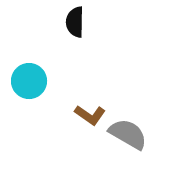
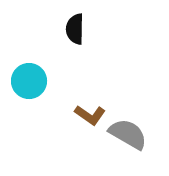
black semicircle: moved 7 px down
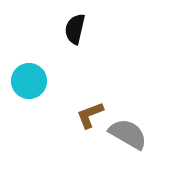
black semicircle: rotated 12 degrees clockwise
brown L-shape: rotated 124 degrees clockwise
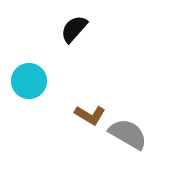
black semicircle: moved 1 px left; rotated 28 degrees clockwise
brown L-shape: rotated 128 degrees counterclockwise
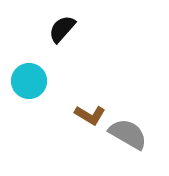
black semicircle: moved 12 px left
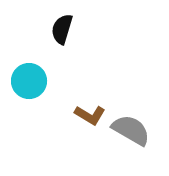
black semicircle: rotated 24 degrees counterclockwise
gray semicircle: moved 3 px right, 4 px up
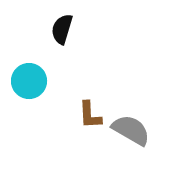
brown L-shape: rotated 56 degrees clockwise
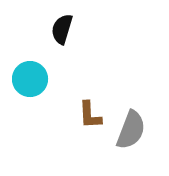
cyan circle: moved 1 px right, 2 px up
gray semicircle: rotated 81 degrees clockwise
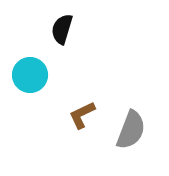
cyan circle: moved 4 px up
brown L-shape: moved 8 px left; rotated 68 degrees clockwise
